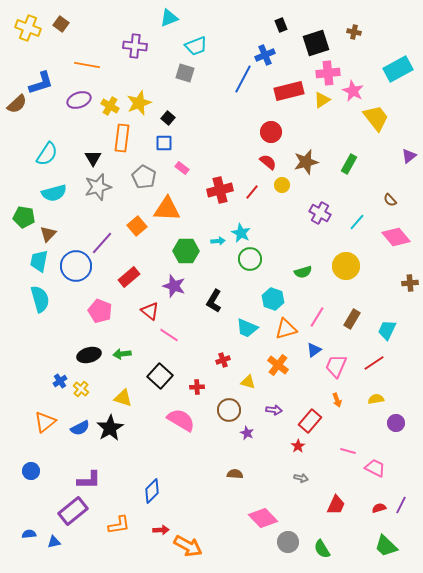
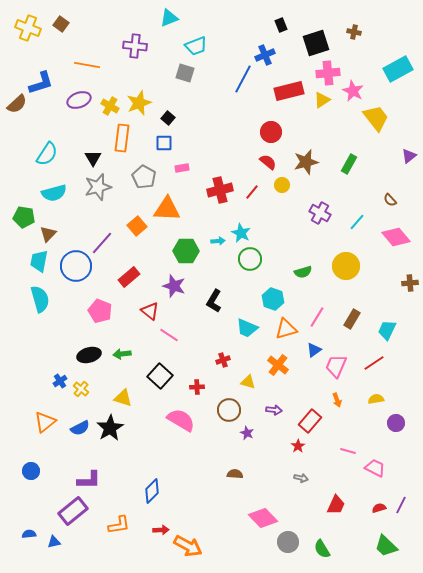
pink rectangle at (182, 168): rotated 48 degrees counterclockwise
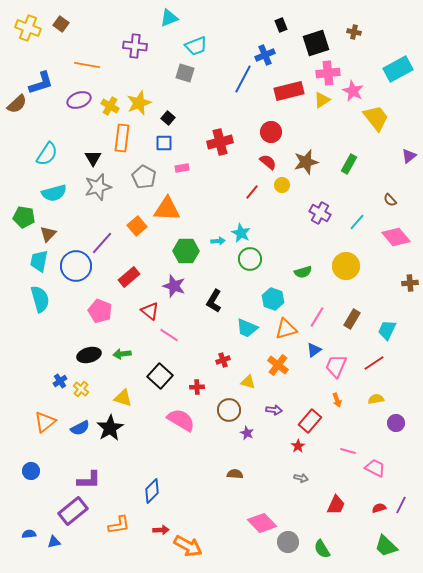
red cross at (220, 190): moved 48 px up
pink diamond at (263, 518): moved 1 px left, 5 px down
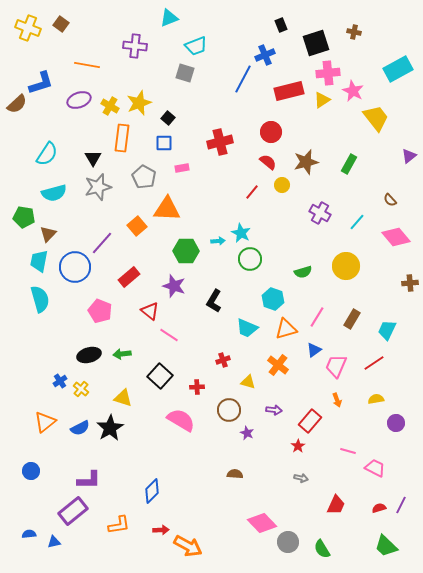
blue circle at (76, 266): moved 1 px left, 1 px down
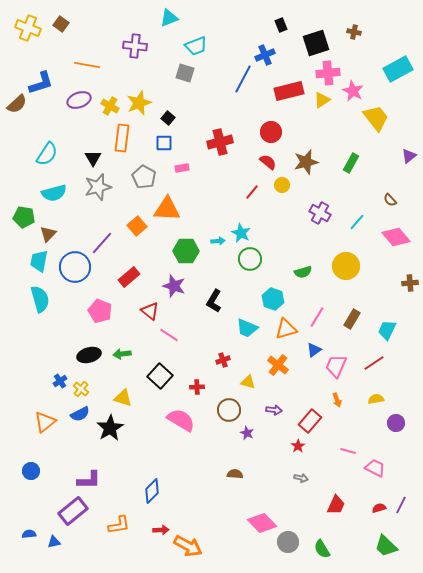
green rectangle at (349, 164): moved 2 px right, 1 px up
blue semicircle at (80, 428): moved 14 px up
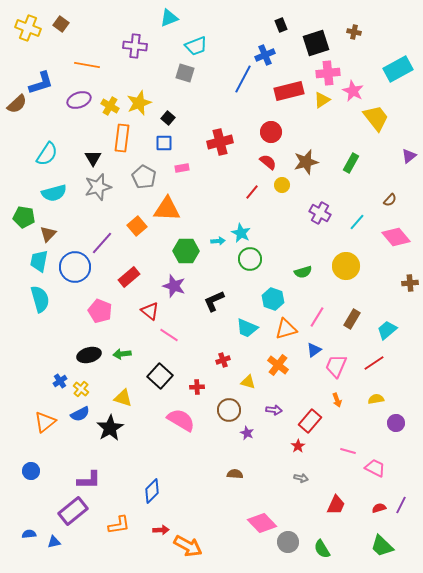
brown semicircle at (390, 200): rotated 96 degrees counterclockwise
black L-shape at (214, 301): rotated 35 degrees clockwise
cyan trapezoid at (387, 330): rotated 25 degrees clockwise
green trapezoid at (386, 546): moved 4 px left
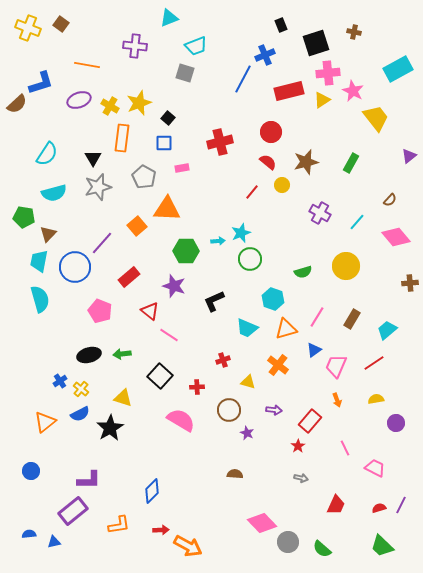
cyan star at (241, 233): rotated 24 degrees clockwise
pink line at (348, 451): moved 3 px left, 3 px up; rotated 49 degrees clockwise
green semicircle at (322, 549): rotated 18 degrees counterclockwise
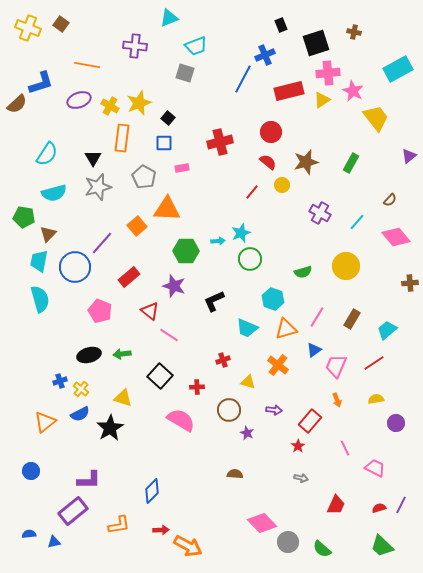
blue cross at (60, 381): rotated 16 degrees clockwise
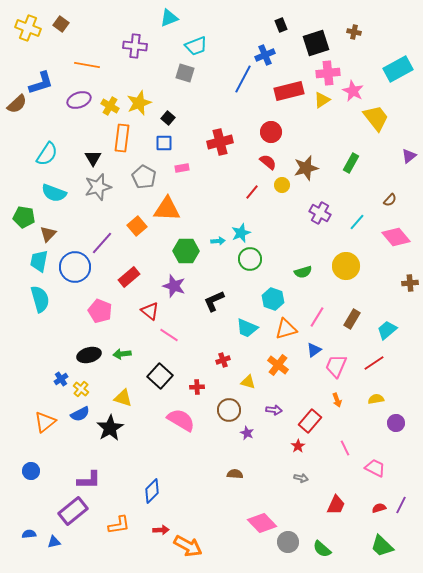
brown star at (306, 162): moved 6 px down
cyan semicircle at (54, 193): rotated 35 degrees clockwise
blue cross at (60, 381): moved 1 px right, 2 px up; rotated 16 degrees counterclockwise
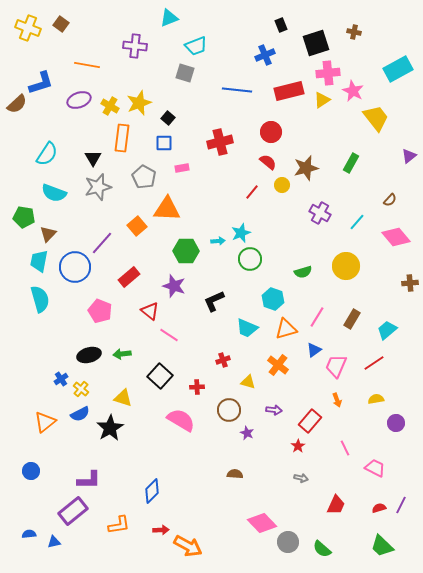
blue line at (243, 79): moved 6 px left, 11 px down; rotated 68 degrees clockwise
